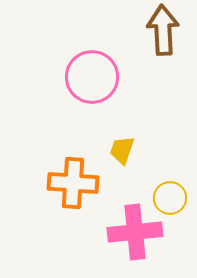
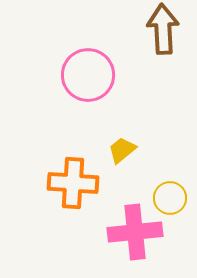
brown arrow: moved 1 px up
pink circle: moved 4 px left, 2 px up
yellow trapezoid: rotated 32 degrees clockwise
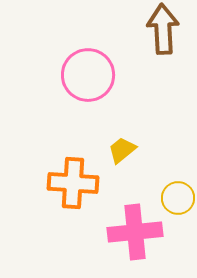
yellow circle: moved 8 px right
